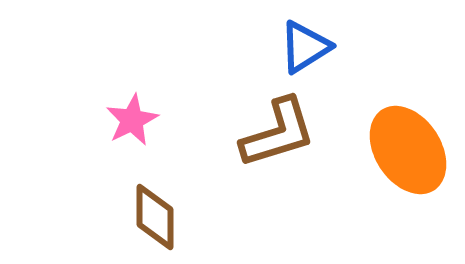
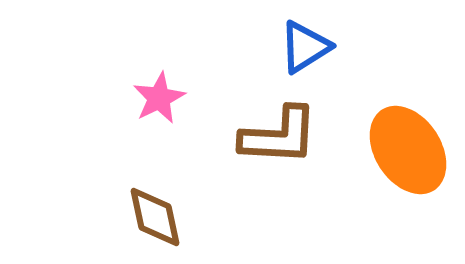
pink star: moved 27 px right, 22 px up
brown L-shape: moved 1 px right, 3 px down; rotated 20 degrees clockwise
brown diamond: rotated 12 degrees counterclockwise
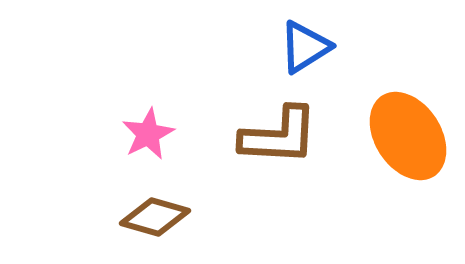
pink star: moved 11 px left, 36 px down
orange ellipse: moved 14 px up
brown diamond: rotated 62 degrees counterclockwise
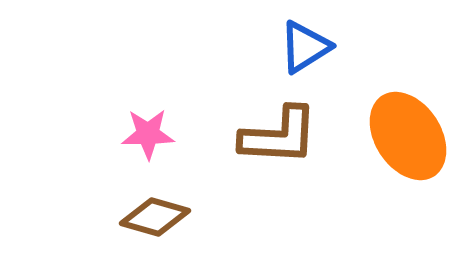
pink star: rotated 26 degrees clockwise
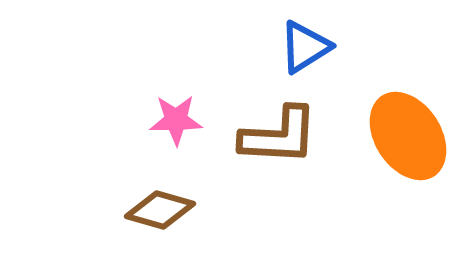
pink star: moved 28 px right, 14 px up
brown diamond: moved 5 px right, 7 px up
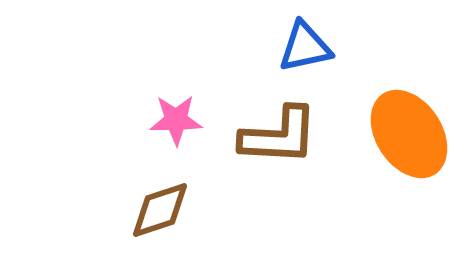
blue triangle: rotated 20 degrees clockwise
orange ellipse: moved 1 px right, 2 px up
brown diamond: rotated 34 degrees counterclockwise
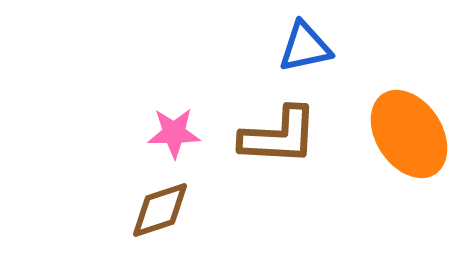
pink star: moved 2 px left, 13 px down
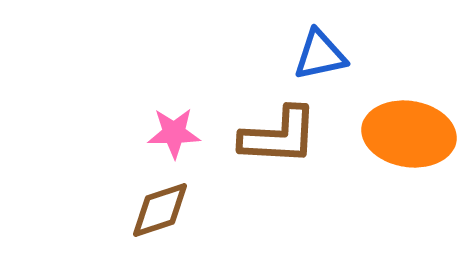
blue triangle: moved 15 px right, 8 px down
orange ellipse: rotated 48 degrees counterclockwise
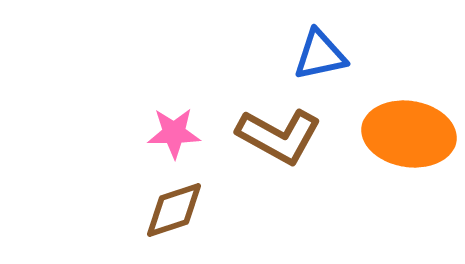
brown L-shape: rotated 26 degrees clockwise
brown diamond: moved 14 px right
